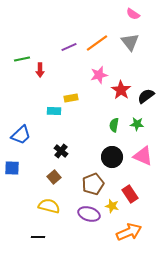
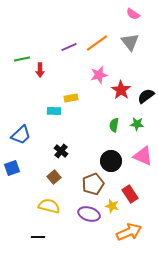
black circle: moved 1 px left, 4 px down
blue square: rotated 21 degrees counterclockwise
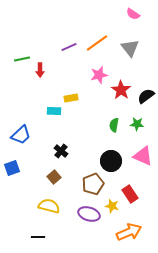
gray triangle: moved 6 px down
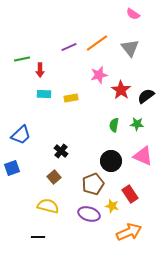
cyan rectangle: moved 10 px left, 17 px up
yellow semicircle: moved 1 px left
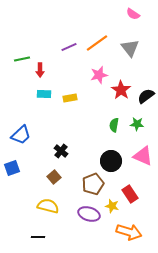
yellow rectangle: moved 1 px left
orange arrow: rotated 40 degrees clockwise
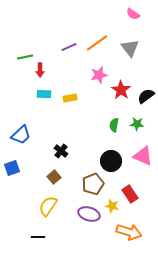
green line: moved 3 px right, 2 px up
yellow semicircle: rotated 70 degrees counterclockwise
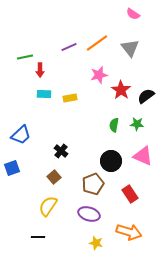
yellow star: moved 16 px left, 37 px down
